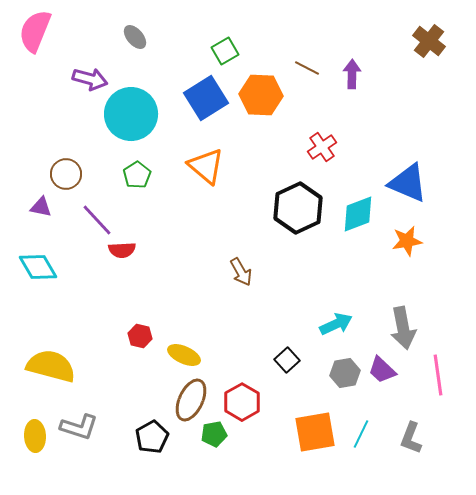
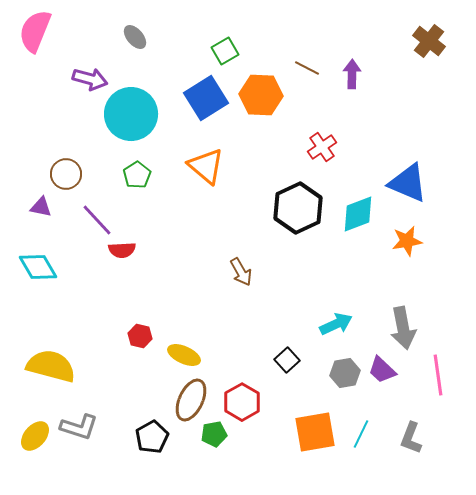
yellow ellipse at (35, 436): rotated 44 degrees clockwise
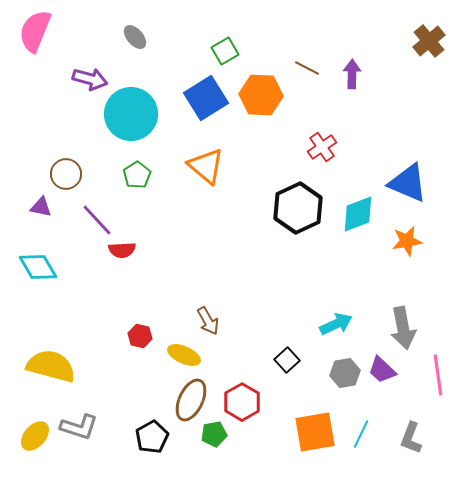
brown cross at (429, 41): rotated 12 degrees clockwise
brown arrow at (241, 272): moved 33 px left, 49 px down
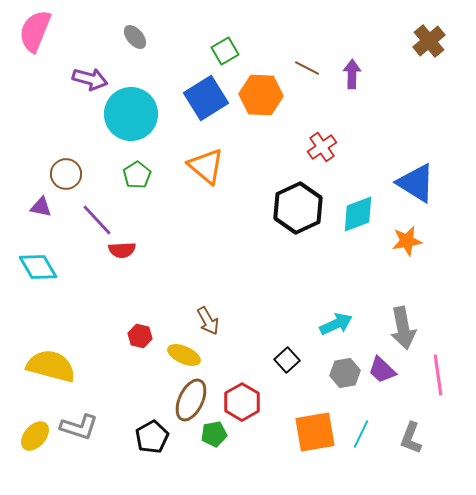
blue triangle at (408, 183): moved 8 px right; rotated 9 degrees clockwise
